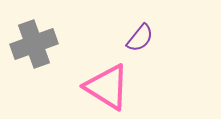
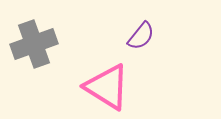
purple semicircle: moved 1 px right, 2 px up
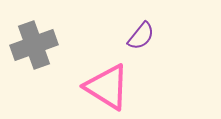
gray cross: moved 1 px down
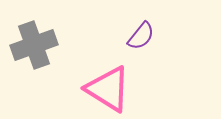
pink triangle: moved 1 px right, 2 px down
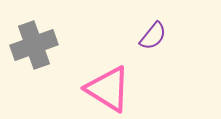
purple semicircle: moved 12 px right
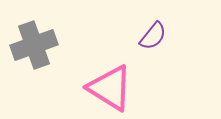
pink triangle: moved 2 px right, 1 px up
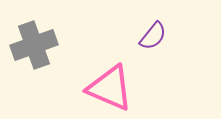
pink triangle: rotated 9 degrees counterclockwise
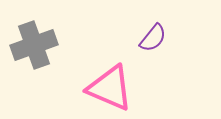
purple semicircle: moved 2 px down
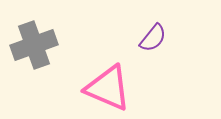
pink triangle: moved 2 px left
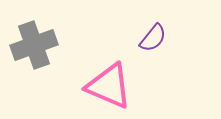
pink triangle: moved 1 px right, 2 px up
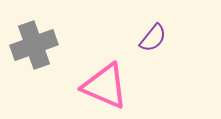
pink triangle: moved 4 px left
